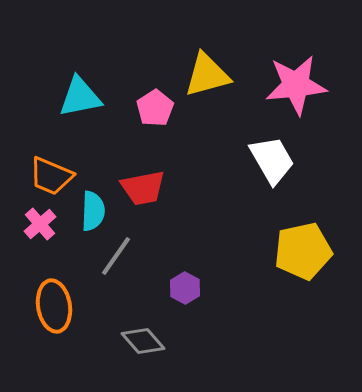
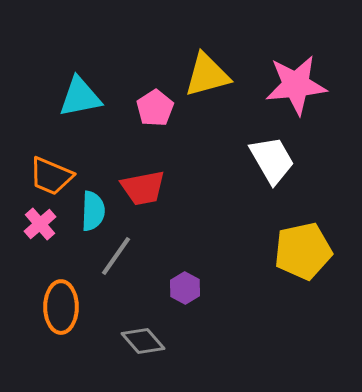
orange ellipse: moved 7 px right, 1 px down; rotated 9 degrees clockwise
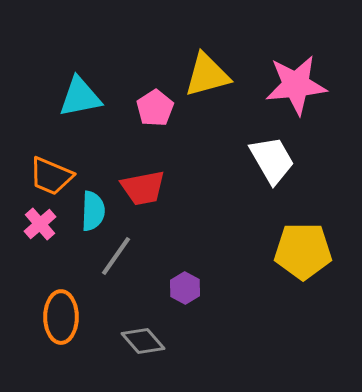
yellow pentagon: rotated 12 degrees clockwise
orange ellipse: moved 10 px down
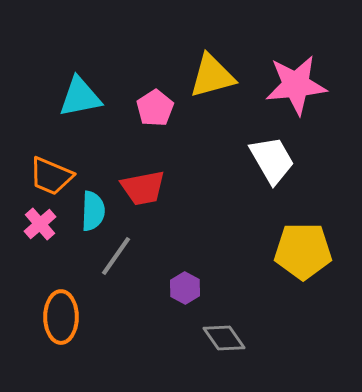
yellow triangle: moved 5 px right, 1 px down
gray diamond: moved 81 px right, 3 px up; rotated 6 degrees clockwise
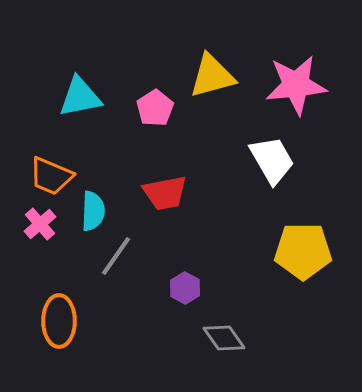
red trapezoid: moved 22 px right, 5 px down
orange ellipse: moved 2 px left, 4 px down
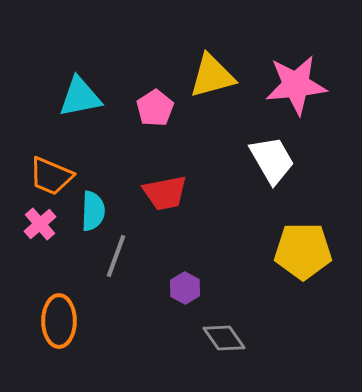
gray line: rotated 15 degrees counterclockwise
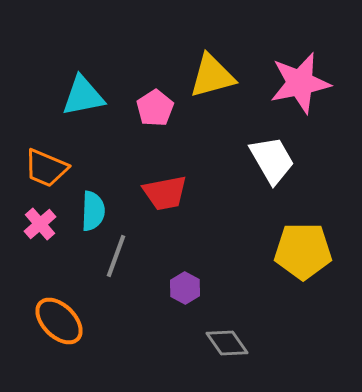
pink star: moved 4 px right, 2 px up; rotated 6 degrees counterclockwise
cyan triangle: moved 3 px right, 1 px up
orange trapezoid: moved 5 px left, 8 px up
orange ellipse: rotated 45 degrees counterclockwise
gray diamond: moved 3 px right, 5 px down
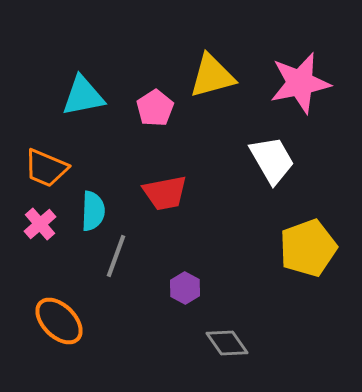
yellow pentagon: moved 5 px right, 3 px up; rotated 20 degrees counterclockwise
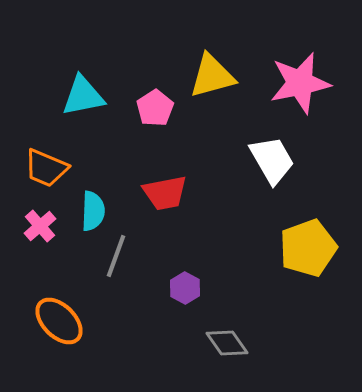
pink cross: moved 2 px down
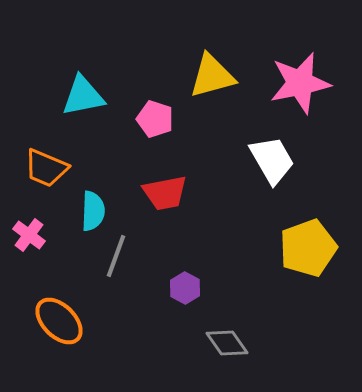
pink pentagon: moved 11 px down; rotated 21 degrees counterclockwise
pink cross: moved 11 px left, 9 px down; rotated 12 degrees counterclockwise
